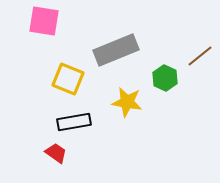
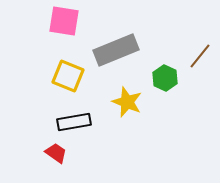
pink square: moved 20 px right
brown line: rotated 12 degrees counterclockwise
yellow square: moved 3 px up
yellow star: rotated 12 degrees clockwise
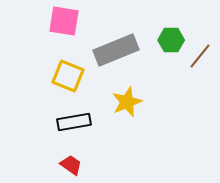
green hexagon: moved 6 px right, 38 px up; rotated 25 degrees counterclockwise
yellow star: rotated 28 degrees clockwise
red trapezoid: moved 15 px right, 12 px down
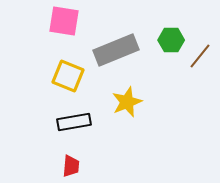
red trapezoid: moved 1 px down; rotated 60 degrees clockwise
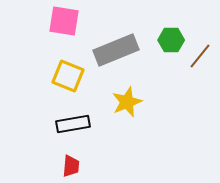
black rectangle: moved 1 px left, 2 px down
